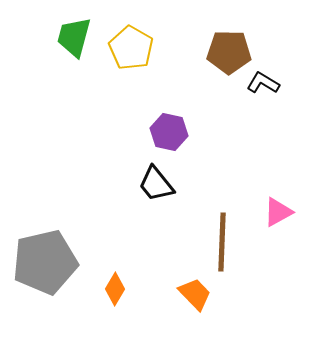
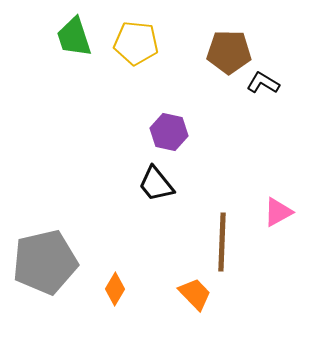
green trapezoid: rotated 33 degrees counterclockwise
yellow pentagon: moved 5 px right, 5 px up; rotated 24 degrees counterclockwise
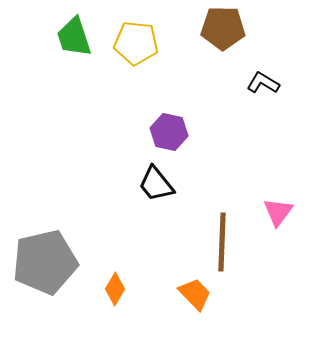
brown pentagon: moved 6 px left, 24 px up
pink triangle: rotated 24 degrees counterclockwise
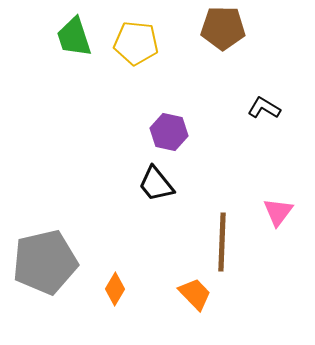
black L-shape: moved 1 px right, 25 px down
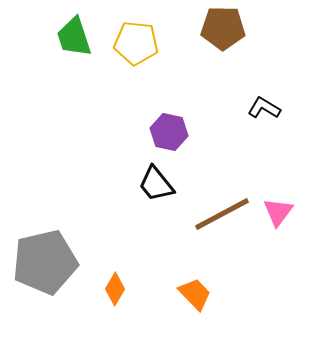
brown line: moved 28 px up; rotated 60 degrees clockwise
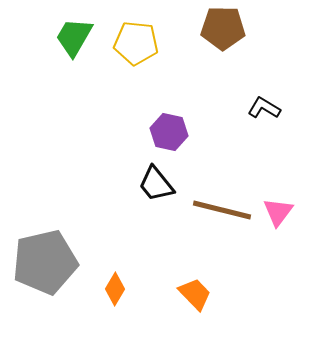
green trapezoid: rotated 48 degrees clockwise
brown line: moved 4 px up; rotated 42 degrees clockwise
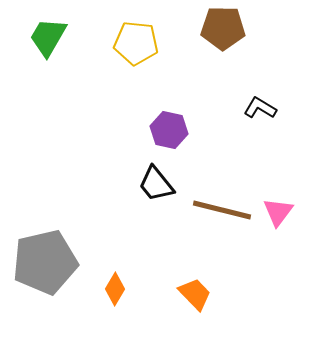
green trapezoid: moved 26 px left
black L-shape: moved 4 px left
purple hexagon: moved 2 px up
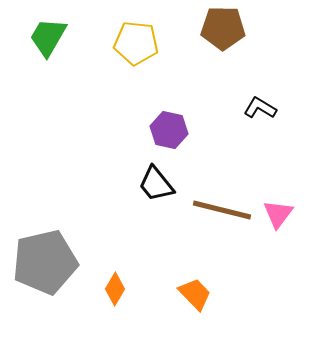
pink triangle: moved 2 px down
